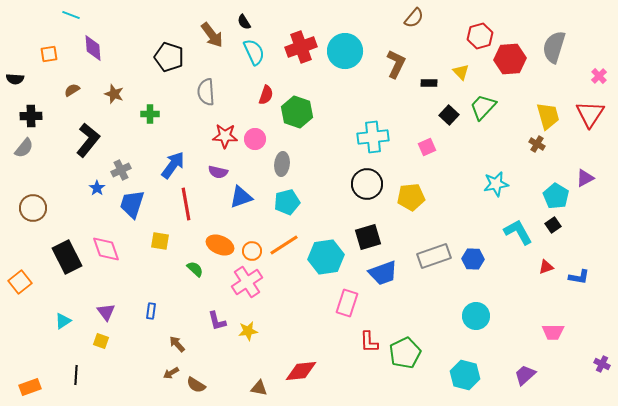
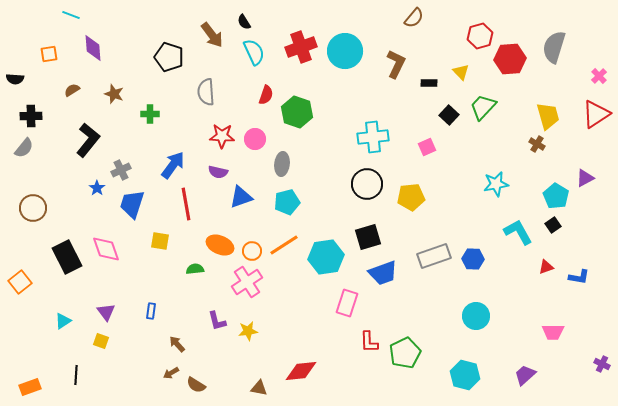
red triangle at (590, 114): moved 6 px right; rotated 24 degrees clockwise
red star at (225, 136): moved 3 px left
green semicircle at (195, 269): rotated 48 degrees counterclockwise
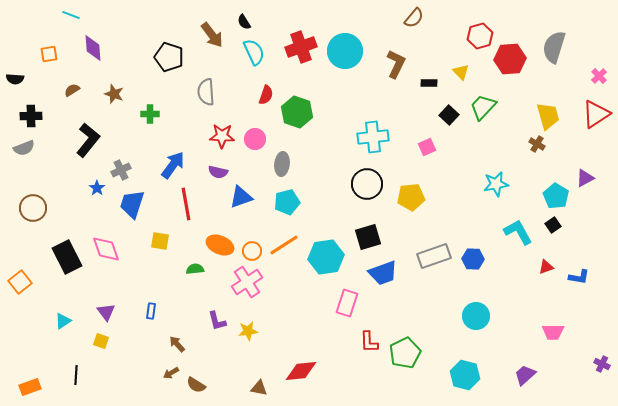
gray semicircle at (24, 148): rotated 30 degrees clockwise
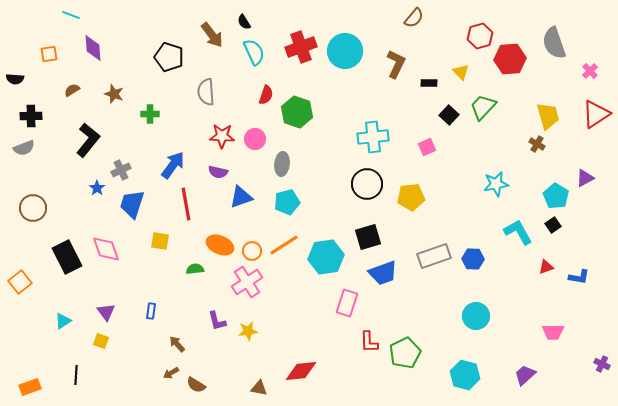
gray semicircle at (554, 47): moved 4 px up; rotated 36 degrees counterclockwise
pink cross at (599, 76): moved 9 px left, 5 px up
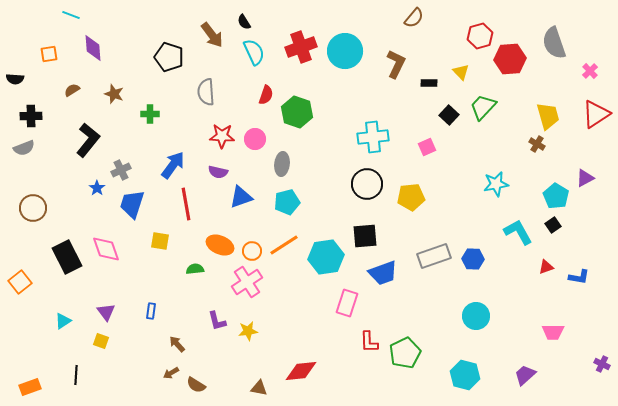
black square at (368, 237): moved 3 px left, 1 px up; rotated 12 degrees clockwise
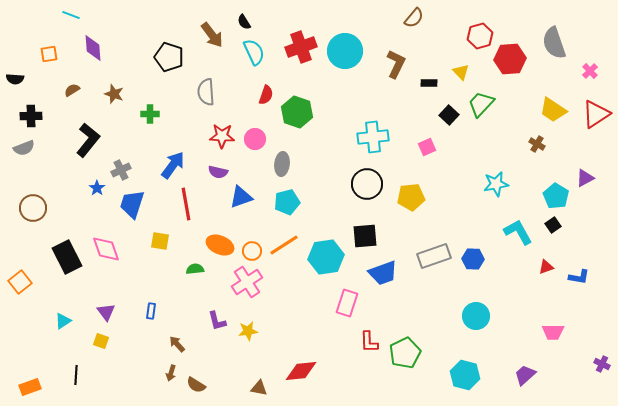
green trapezoid at (483, 107): moved 2 px left, 3 px up
yellow trapezoid at (548, 116): moved 5 px right, 6 px up; rotated 140 degrees clockwise
brown arrow at (171, 373): rotated 42 degrees counterclockwise
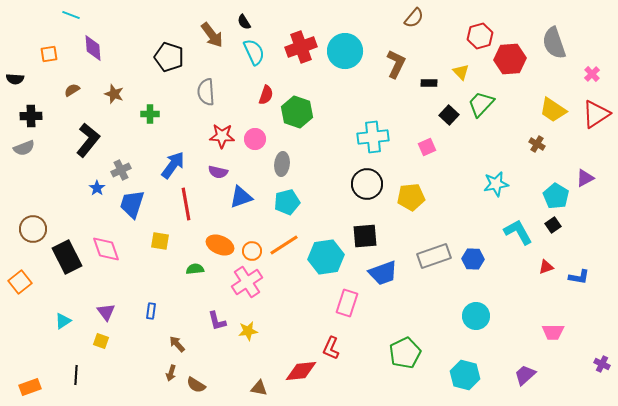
pink cross at (590, 71): moved 2 px right, 3 px down
brown circle at (33, 208): moved 21 px down
red L-shape at (369, 342): moved 38 px left, 6 px down; rotated 25 degrees clockwise
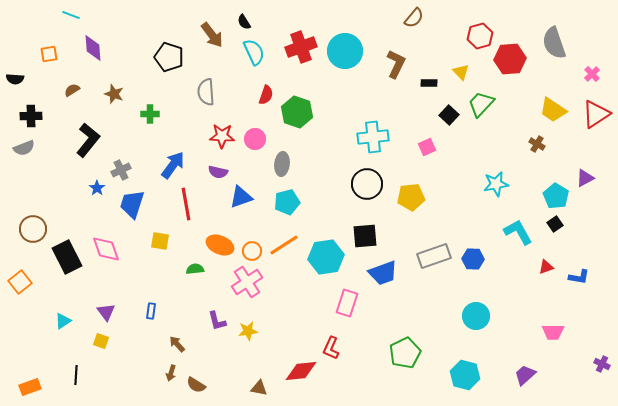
black square at (553, 225): moved 2 px right, 1 px up
